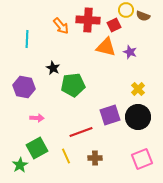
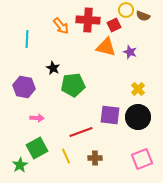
purple square: rotated 25 degrees clockwise
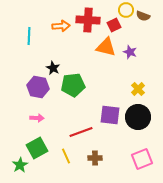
orange arrow: rotated 54 degrees counterclockwise
cyan line: moved 2 px right, 3 px up
purple hexagon: moved 14 px right
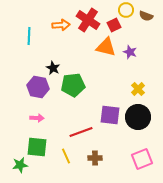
brown semicircle: moved 3 px right
red cross: rotated 30 degrees clockwise
orange arrow: moved 1 px up
green square: moved 1 px up; rotated 35 degrees clockwise
green star: rotated 21 degrees clockwise
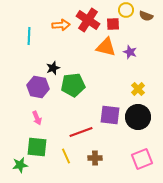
red square: moved 1 px left, 1 px up; rotated 24 degrees clockwise
black star: rotated 24 degrees clockwise
pink arrow: rotated 64 degrees clockwise
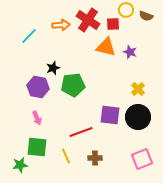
cyan line: rotated 42 degrees clockwise
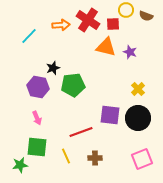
black circle: moved 1 px down
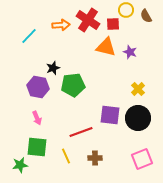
brown semicircle: rotated 40 degrees clockwise
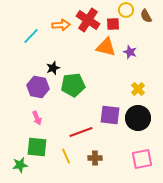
cyan line: moved 2 px right
pink square: rotated 10 degrees clockwise
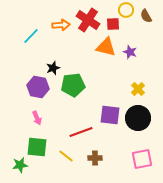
yellow line: rotated 28 degrees counterclockwise
